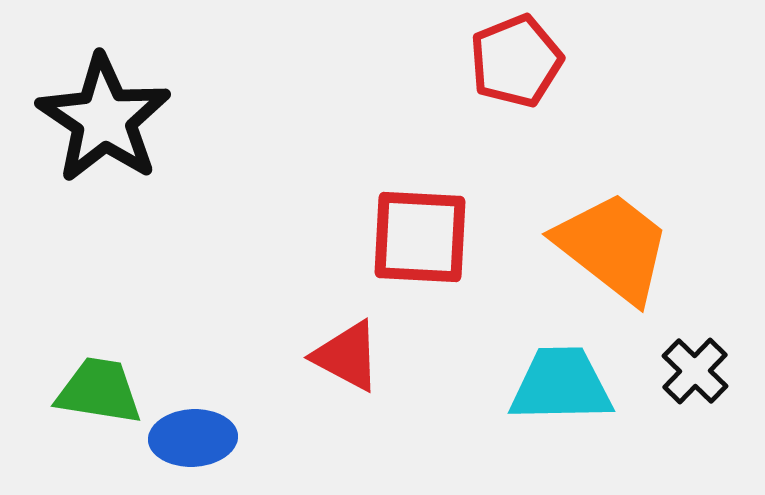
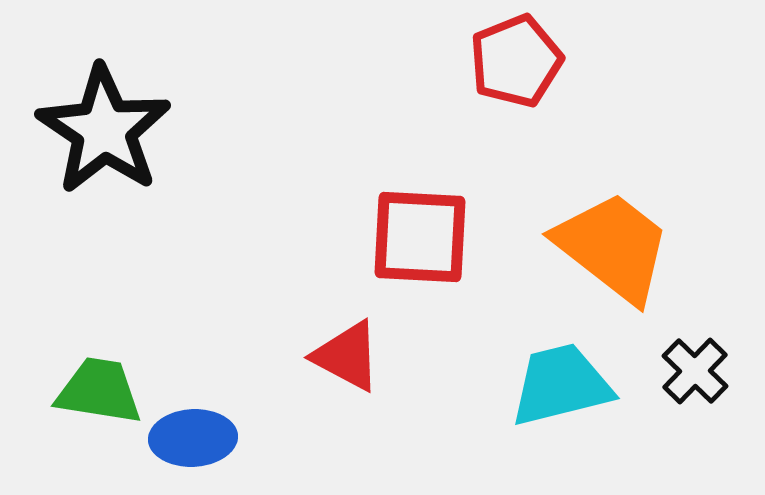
black star: moved 11 px down
cyan trapezoid: rotated 13 degrees counterclockwise
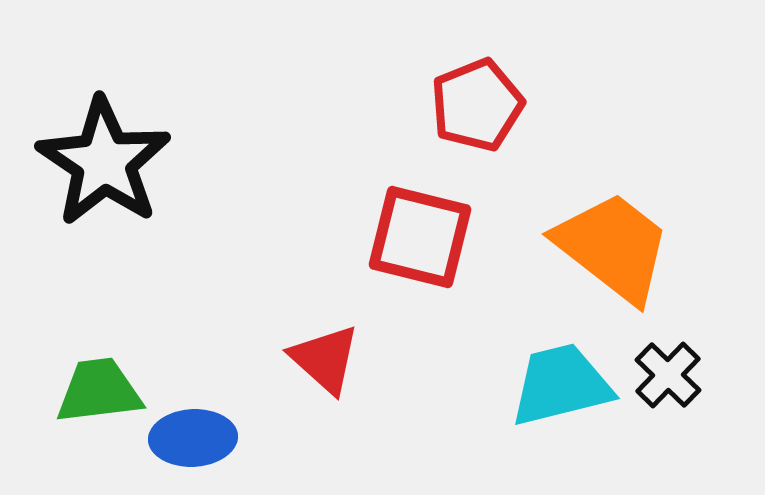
red pentagon: moved 39 px left, 44 px down
black star: moved 32 px down
red square: rotated 11 degrees clockwise
red triangle: moved 22 px left, 3 px down; rotated 14 degrees clockwise
black cross: moved 27 px left, 4 px down
green trapezoid: rotated 16 degrees counterclockwise
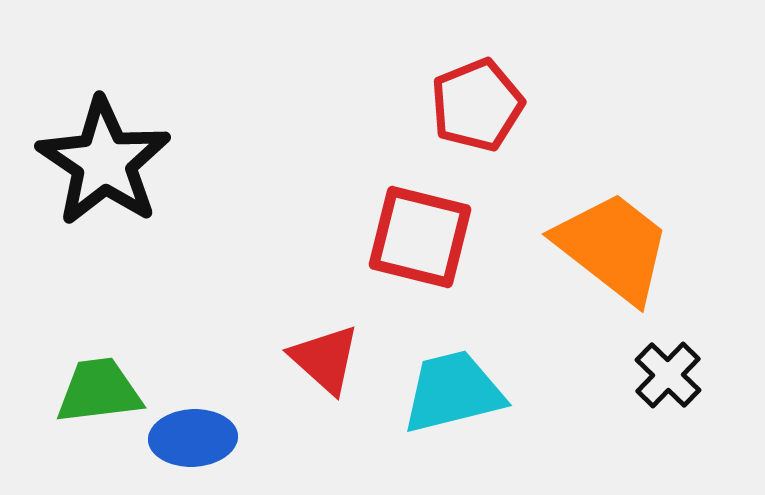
cyan trapezoid: moved 108 px left, 7 px down
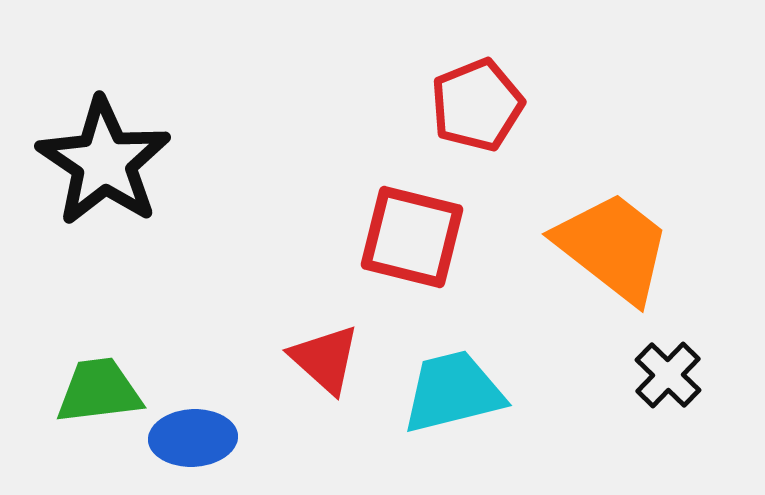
red square: moved 8 px left
